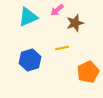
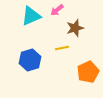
cyan triangle: moved 3 px right, 1 px up
brown star: moved 5 px down
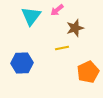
cyan triangle: rotated 30 degrees counterclockwise
blue hexagon: moved 8 px left, 3 px down; rotated 15 degrees clockwise
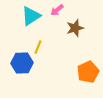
cyan triangle: rotated 20 degrees clockwise
yellow line: moved 24 px left, 1 px up; rotated 56 degrees counterclockwise
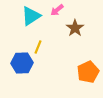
brown star: rotated 18 degrees counterclockwise
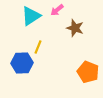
brown star: rotated 18 degrees counterclockwise
orange pentagon: rotated 25 degrees counterclockwise
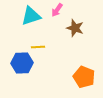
pink arrow: rotated 16 degrees counterclockwise
cyan triangle: rotated 15 degrees clockwise
yellow line: rotated 64 degrees clockwise
orange pentagon: moved 4 px left, 5 px down
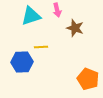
pink arrow: rotated 48 degrees counterclockwise
yellow line: moved 3 px right
blue hexagon: moved 1 px up
orange pentagon: moved 4 px right, 2 px down
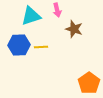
brown star: moved 1 px left, 1 px down
blue hexagon: moved 3 px left, 17 px up
orange pentagon: moved 1 px right, 4 px down; rotated 15 degrees clockwise
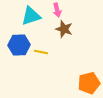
brown star: moved 10 px left
yellow line: moved 5 px down; rotated 16 degrees clockwise
orange pentagon: rotated 20 degrees clockwise
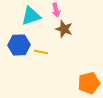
pink arrow: moved 1 px left
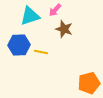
pink arrow: moved 1 px left; rotated 56 degrees clockwise
cyan triangle: moved 1 px left
